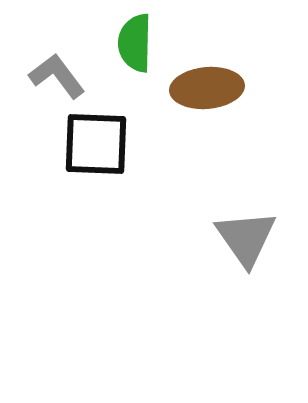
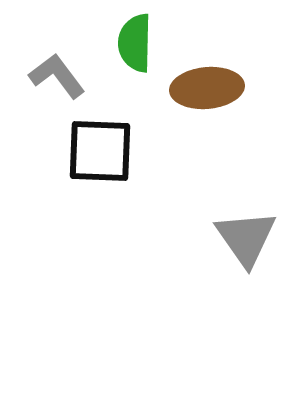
black square: moved 4 px right, 7 px down
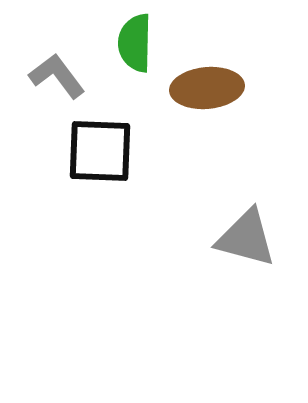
gray triangle: rotated 40 degrees counterclockwise
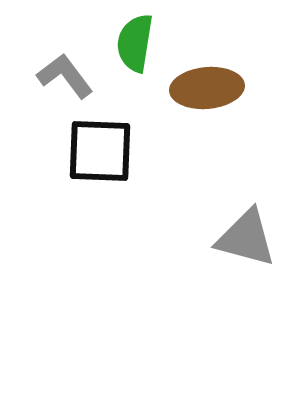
green semicircle: rotated 8 degrees clockwise
gray L-shape: moved 8 px right
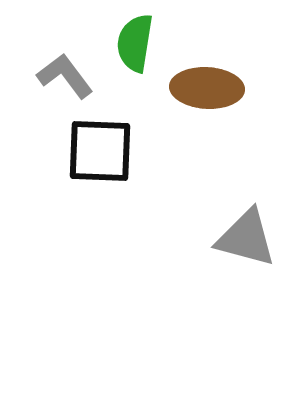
brown ellipse: rotated 8 degrees clockwise
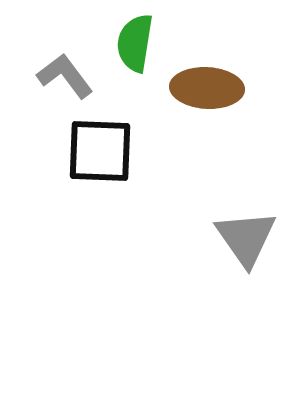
gray triangle: rotated 40 degrees clockwise
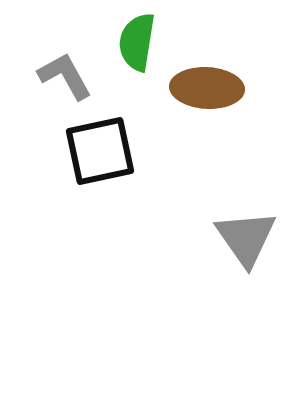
green semicircle: moved 2 px right, 1 px up
gray L-shape: rotated 8 degrees clockwise
black square: rotated 14 degrees counterclockwise
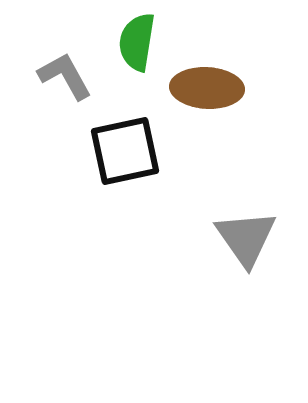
black square: moved 25 px right
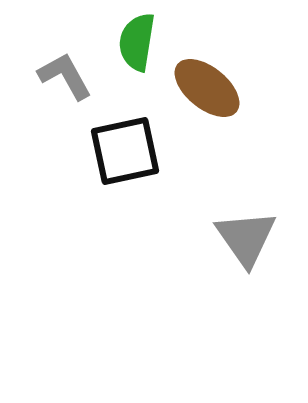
brown ellipse: rotated 36 degrees clockwise
